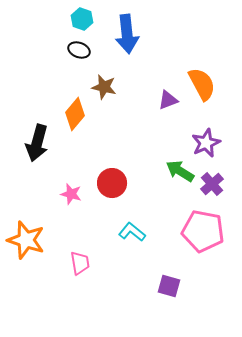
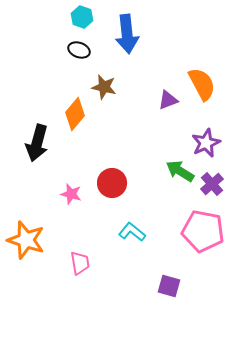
cyan hexagon: moved 2 px up
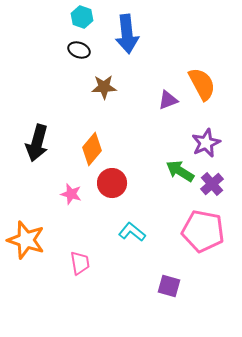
brown star: rotated 15 degrees counterclockwise
orange diamond: moved 17 px right, 35 px down
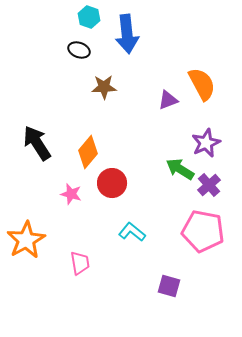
cyan hexagon: moved 7 px right
black arrow: rotated 132 degrees clockwise
orange diamond: moved 4 px left, 3 px down
green arrow: moved 2 px up
purple cross: moved 3 px left, 1 px down
orange star: rotated 24 degrees clockwise
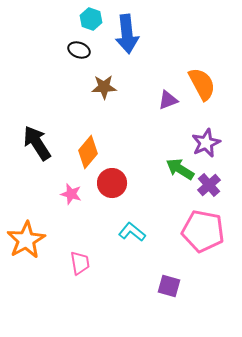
cyan hexagon: moved 2 px right, 2 px down
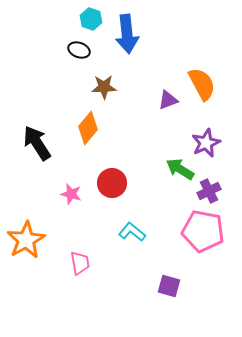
orange diamond: moved 24 px up
purple cross: moved 6 px down; rotated 15 degrees clockwise
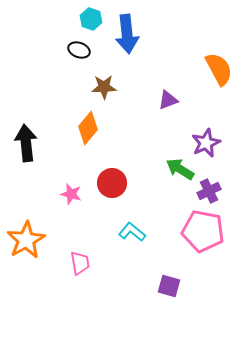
orange semicircle: moved 17 px right, 15 px up
black arrow: moved 11 px left; rotated 27 degrees clockwise
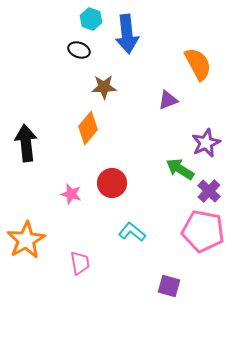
orange semicircle: moved 21 px left, 5 px up
purple cross: rotated 20 degrees counterclockwise
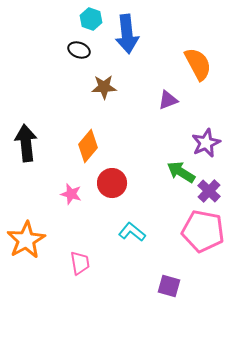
orange diamond: moved 18 px down
green arrow: moved 1 px right, 3 px down
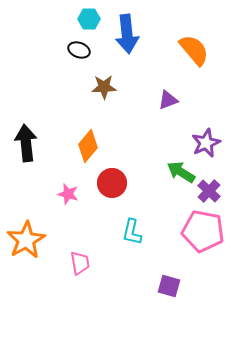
cyan hexagon: moved 2 px left; rotated 20 degrees counterclockwise
orange semicircle: moved 4 px left, 14 px up; rotated 12 degrees counterclockwise
pink star: moved 3 px left
cyan L-shape: rotated 116 degrees counterclockwise
